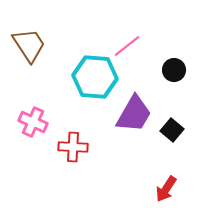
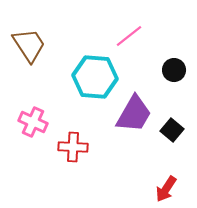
pink line: moved 2 px right, 10 px up
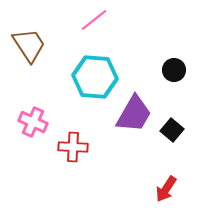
pink line: moved 35 px left, 16 px up
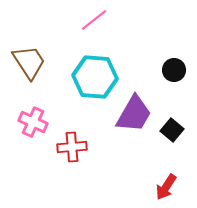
brown trapezoid: moved 17 px down
red cross: moved 1 px left; rotated 8 degrees counterclockwise
red arrow: moved 2 px up
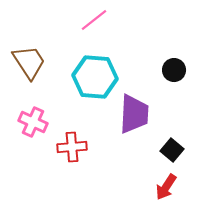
purple trapezoid: rotated 27 degrees counterclockwise
black square: moved 20 px down
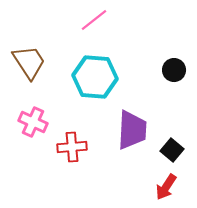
purple trapezoid: moved 2 px left, 16 px down
